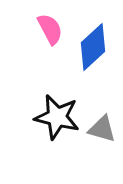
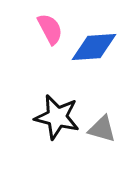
blue diamond: moved 1 px right; rotated 39 degrees clockwise
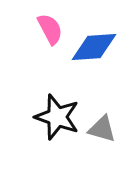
black star: rotated 6 degrees clockwise
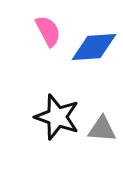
pink semicircle: moved 2 px left, 2 px down
gray triangle: rotated 12 degrees counterclockwise
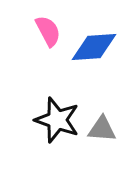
black star: moved 3 px down
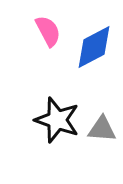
blue diamond: rotated 24 degrees counterclockwise
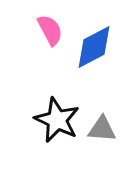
pink semicircle: moved 2 px right, 1 px up
black star: rotated 6 degrees clockwise
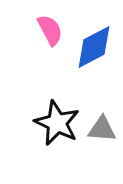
black star: moved 3 px down
